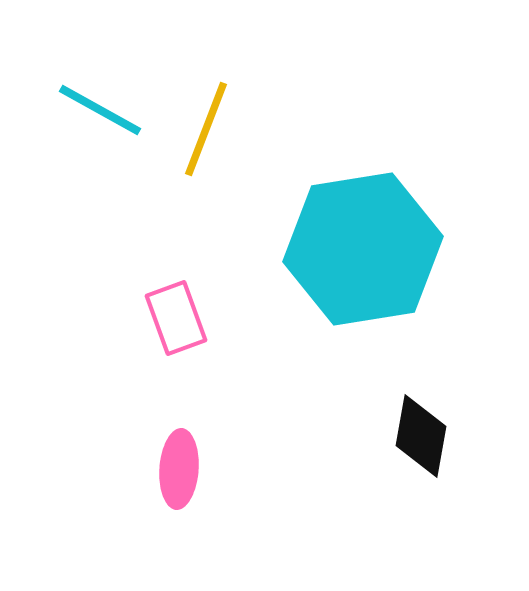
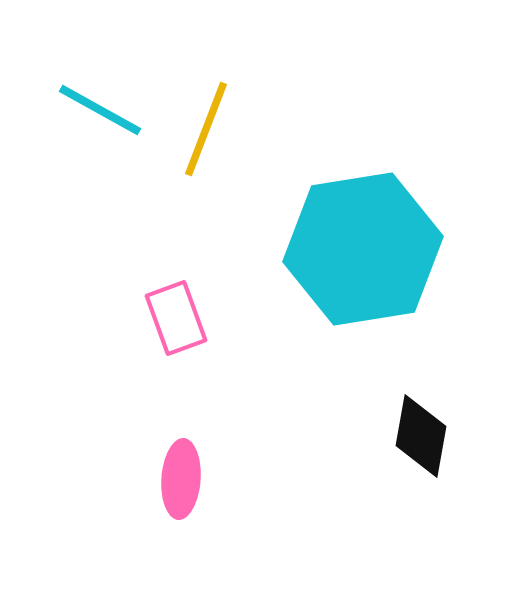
pink ellipse: moved 2 px right, 10 px down
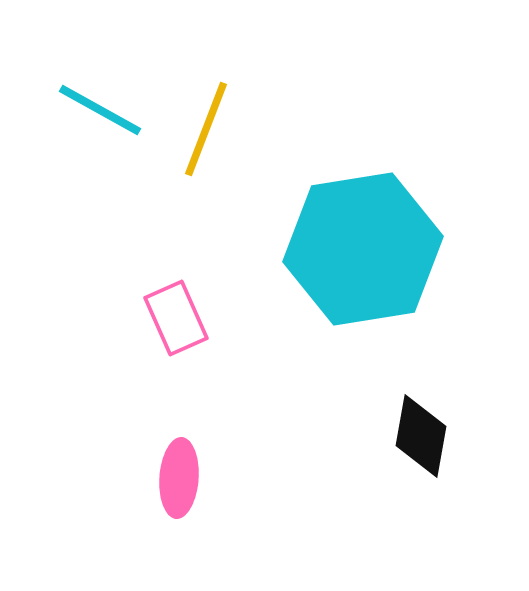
pink rectangle: rotated 4 degrees counterclockwise
pink ellipse: moved 2 px left, 1 px up
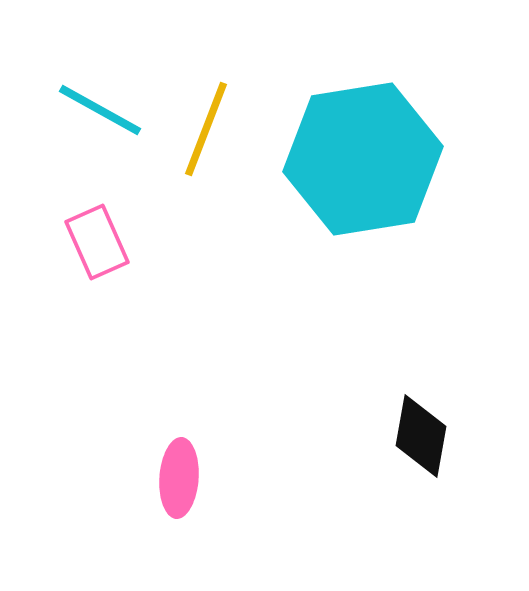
cyan hexagon: moved 90 px up
pink rectangle: moved 79 px left, 76 px up
